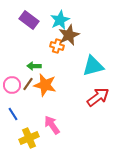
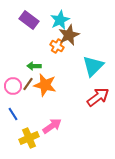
orange cross: rotated 16 degrees clockwise
cyan triangle: rotated 30 degrees counterclockwise
pink circle: moved 1 px right, 1 px down
pink arrow: moved 1 px down; rotated 90 degrees clockwise
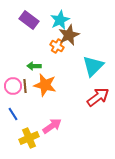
brown line: moved 3 px left, 2 px down; rotated 40 degrees counterclockwise
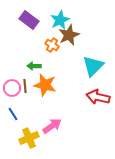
orange cross: moved 5 px left, 1 px up
pink circle: moved 1 px left, 2 px down
red arrow: rotated 130 degrees counterclockwise
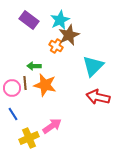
orange cross: moved 4 px right, 1 px down
brown line: moved 3 px up
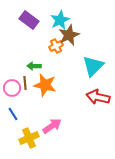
orange cross: rotated 32 degrees clockwise
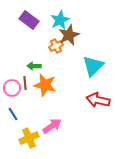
red arrow: moved 3 px down
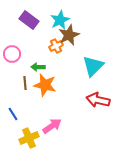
green arrow: moved 4 px right, 1 px down
pink circle: moved 34 px up
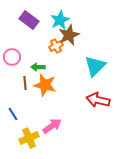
pink circle: moved 3 px down
cyan triangle: moved 2 px right
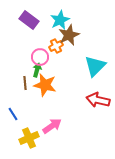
pink circle: moved 28 px right
green arrow: moved 1 px left, 3 px down; rotated 104 degrees clockwise
